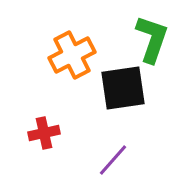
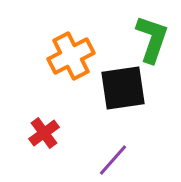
orange cross: moved 1 px left, 1 px down
red cross: rotated 24 degrees counterclockwise
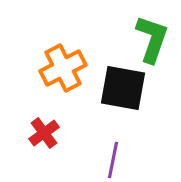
orange cross: moved 8 px left, 12 px down
black square: rotated 18 degrees clockwise
purple line: rotated 30 degrees counterclockwise
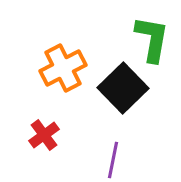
green L-shape: rotated 9 degrees counterclockwise
black square: rotated 36 degrees clockwise
red cross: moved 2 px down
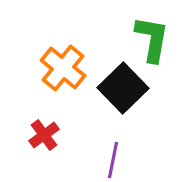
orange cross: rotated 24 degrees counterclockwise
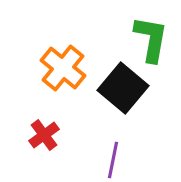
green L-shape: moved 1 px left
black square: rotated 6 degrees counterclockwise
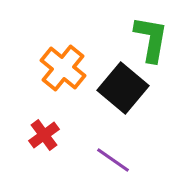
purple line: rotated 66 degrees counterclockwise
